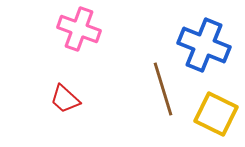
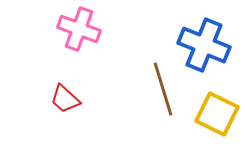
yellow square: moved 1 px right
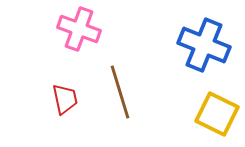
brown line: moved 43 px left, 3 px down
red trapezoid: rotated 144 degrees counterclockwise
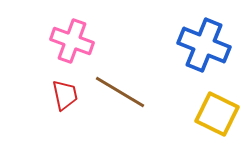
pink cross: moved 7 px left, 12 px down
brown line: rotated 42 degrees counterclockwise
red trapezoid: moved 4 px up
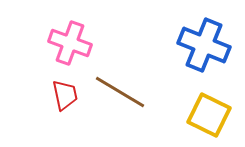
pink cross: moved 2 px left, 2 px down
yellow square: moved 8 px left, 1 px down
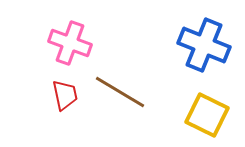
yellow square: moved 2 px left
